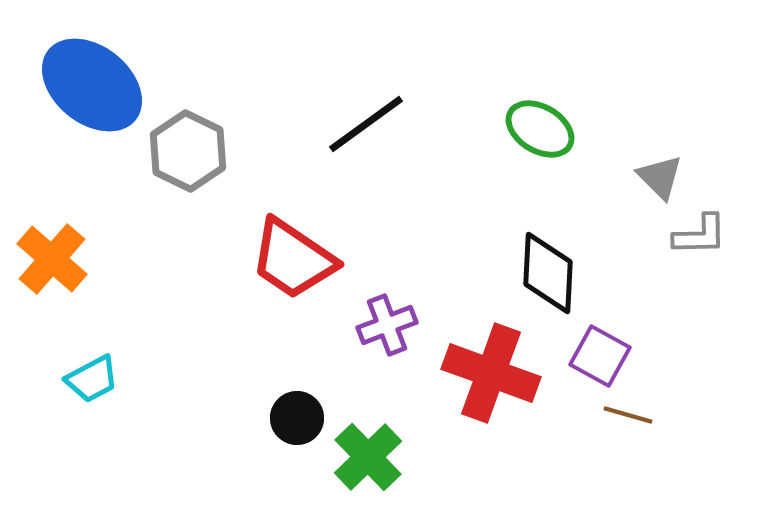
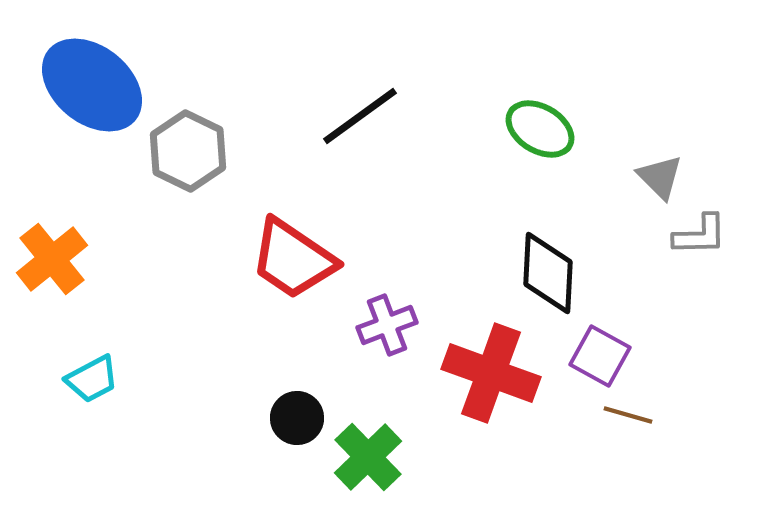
black line: moved 6 px left, 8 px up
orange cross: rotated 10 degrees clockwise
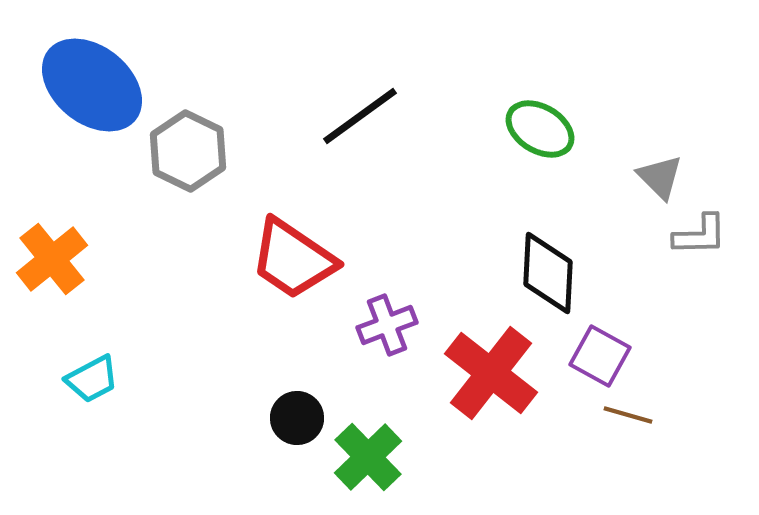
red cross: rotated 18 degrees clockwise
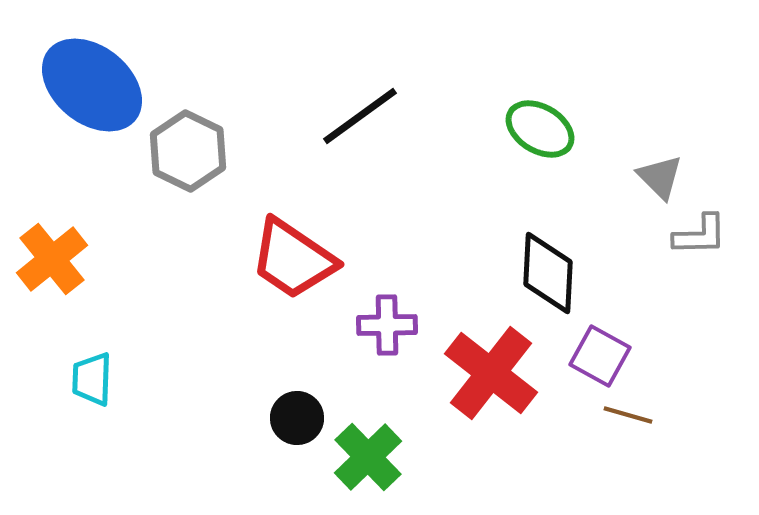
purple cross: rotated 20 degrees clockwise
cyan trapezoid: rotated 120 degrees clockwise
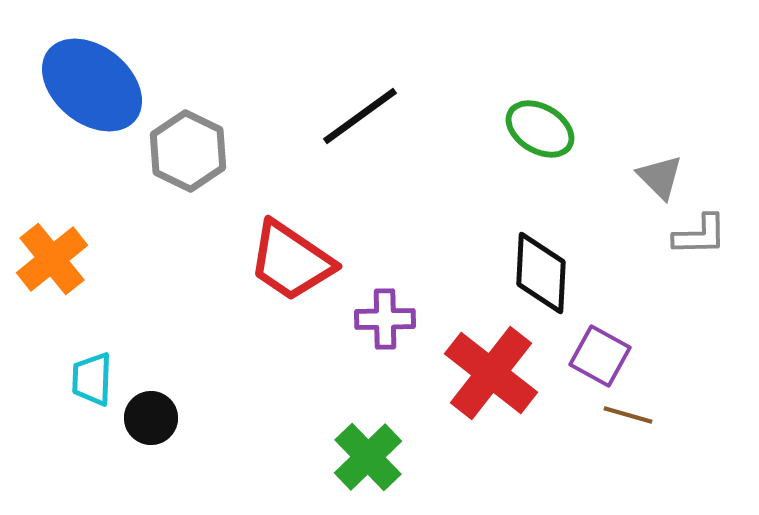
red trapezoid: moved 2 px left, 2 px down
black diamond: moved 7 px left
purple cross: moved 2 px left, 6 px up
black circle: moved 146 px left
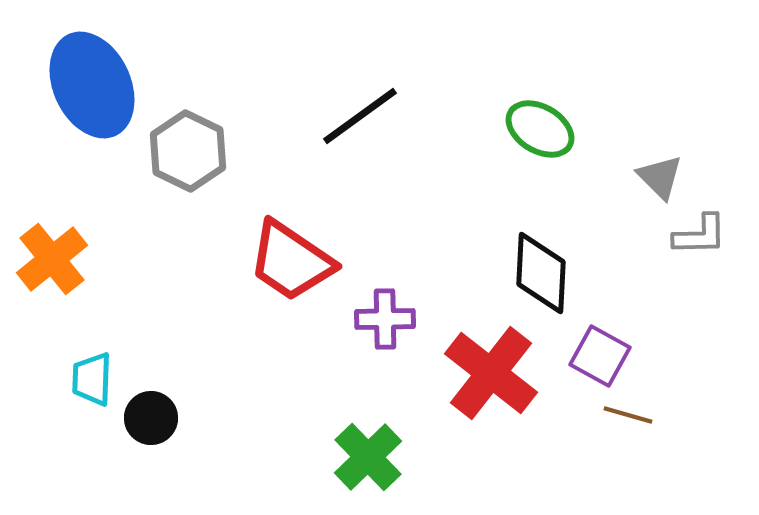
blue ellipse: rotated 26 degrees clockwise
